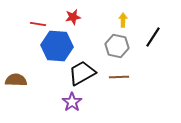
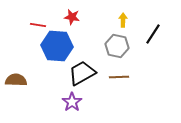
red star: moved 1 px left; rotated 21 degrees clockwise
red line: moved 1 px down
black line: moved 3 px up
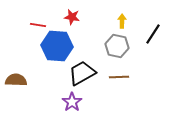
yellow arrow: moved 1 px left, 1 px down
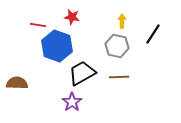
blue hexagon: rotated 16 degrees clockwise
brown semicircle: moved 1 px right, 3 px down
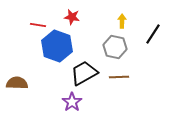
gray hexagon: moved 2 px left, 1 px down
black trapezoid: moved 2 px right
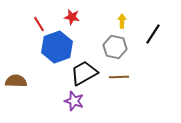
red line: moved 1 px right, 1 px up; rotated 49 degrees clockwise
blue hexagon: moved 1 px down; rotated 20 degrees clockwise
brown semicircle: moved 1 px left, 2 px up
purple star: moved 2 px right, 1 px up; rotated 18 degrees counterclockwise
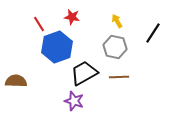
yellow arrow: moved 5 px left; rotated 32 degrees counterclockwise
black line: moved 1 px up
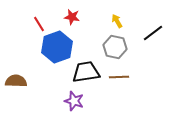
black line: rotated 20 degrees clockwise
black trapezoid: moved 2 px right, 1 px up; rotated 20 degrees clockwise
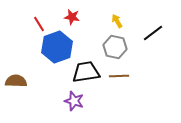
brown line: moved 1 px up
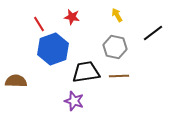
yellow arrow: moved 6 px up
blue hexagon: moved 4 px left, 2 px down
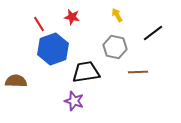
brown line: moved 19 px right, 4 px up
